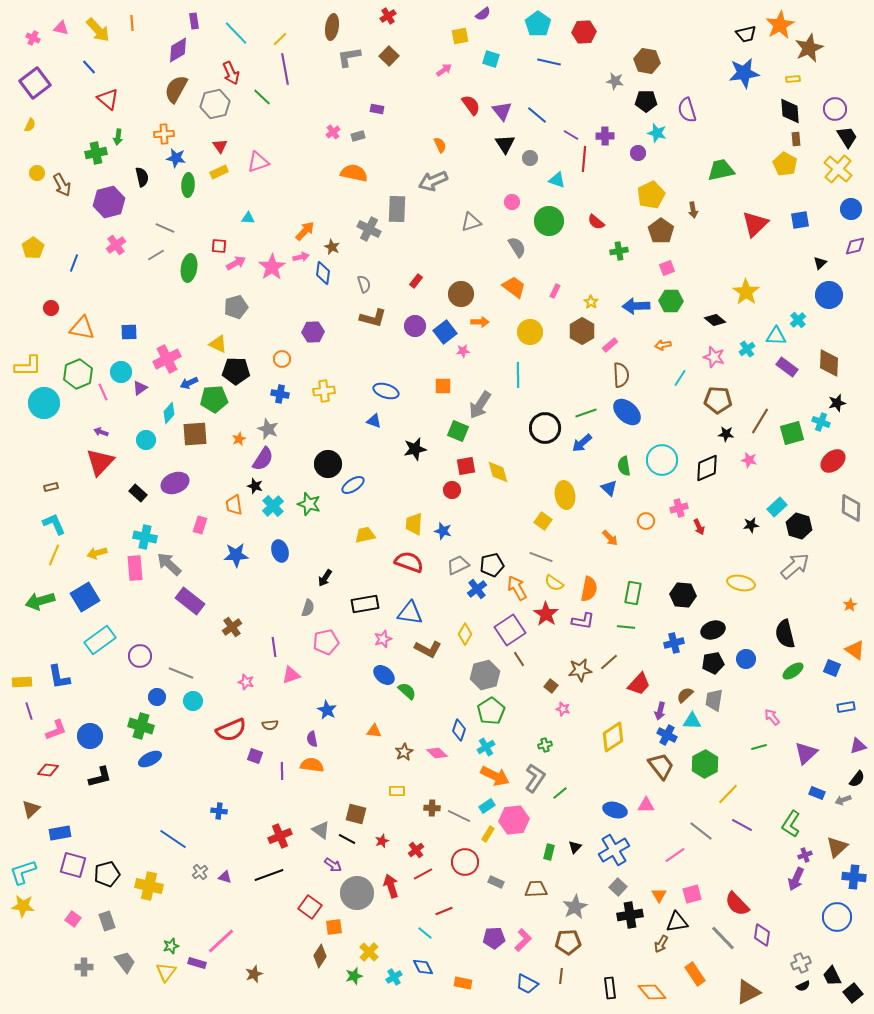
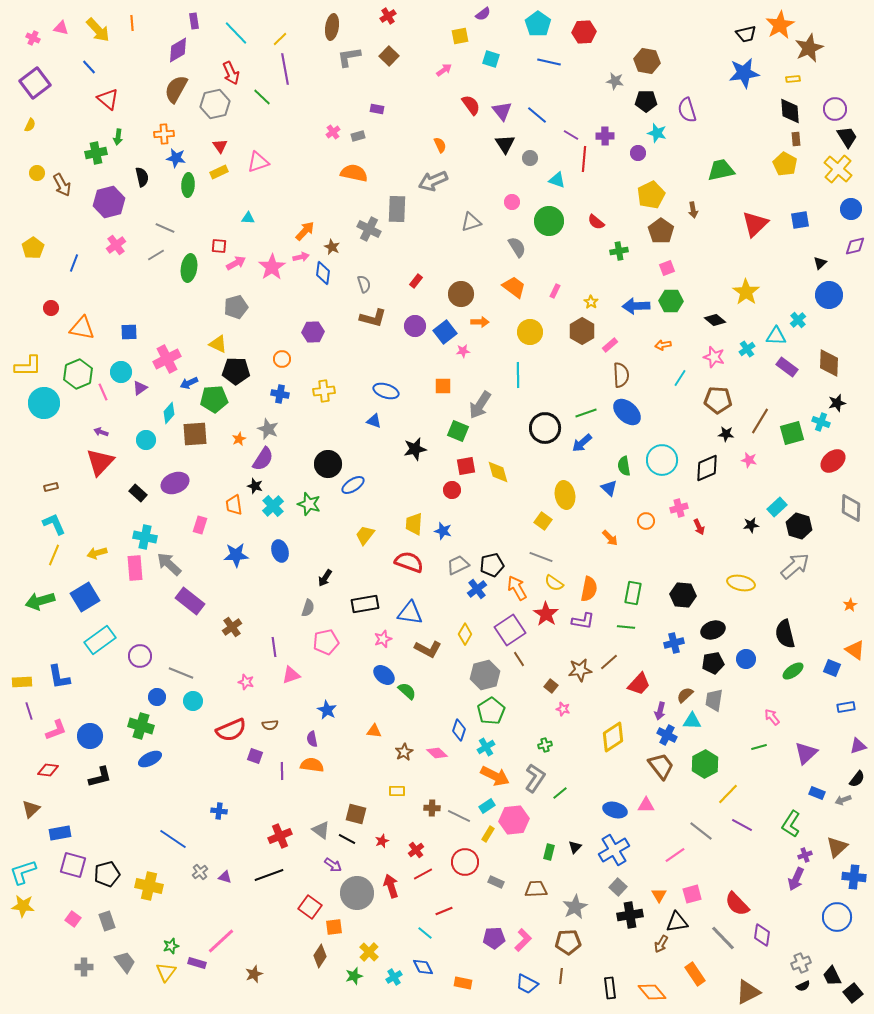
yellow trapezoid at (365, 535): rotated 40 degrees counterclockwise
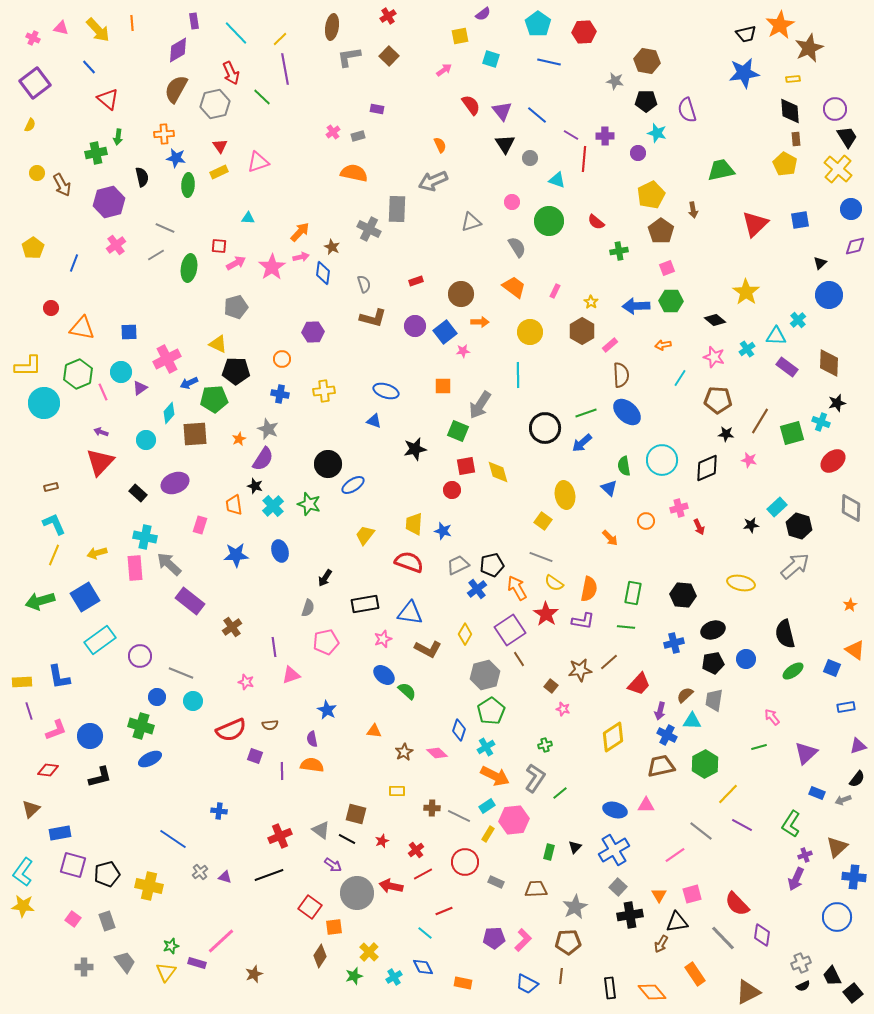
orange arrow at (305, 231): moved 5 px left, 1 px down
red rectangle at (416, 281): rotated 32 degrees clockwise
brown trapezoid at (661, 766): rotated 64 degrees counterclockwise
cyan L-shape at (23, 872): rotated 36 degrees counterclockwise
red arrow at (391, 886): rotated 60 degrees counterclockwise
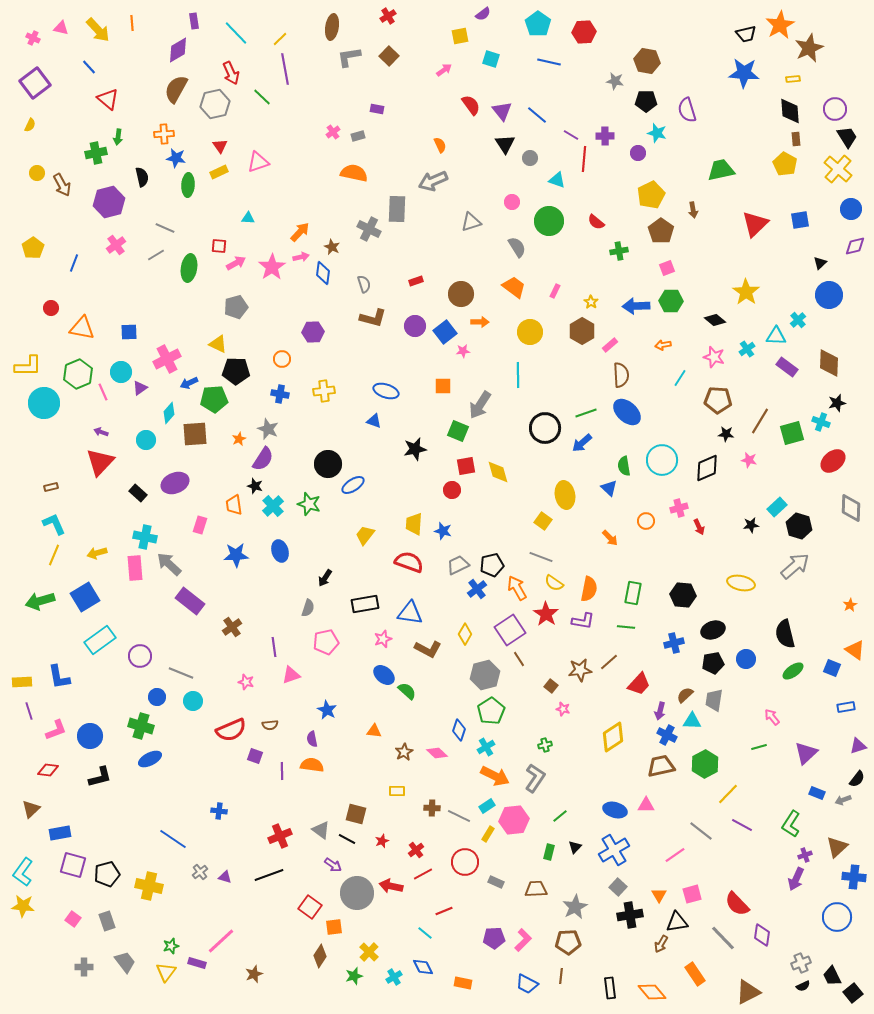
blue star at (744, 73): rotated 12 degrees clockwise
green line at (560, 793): moved 23 px down
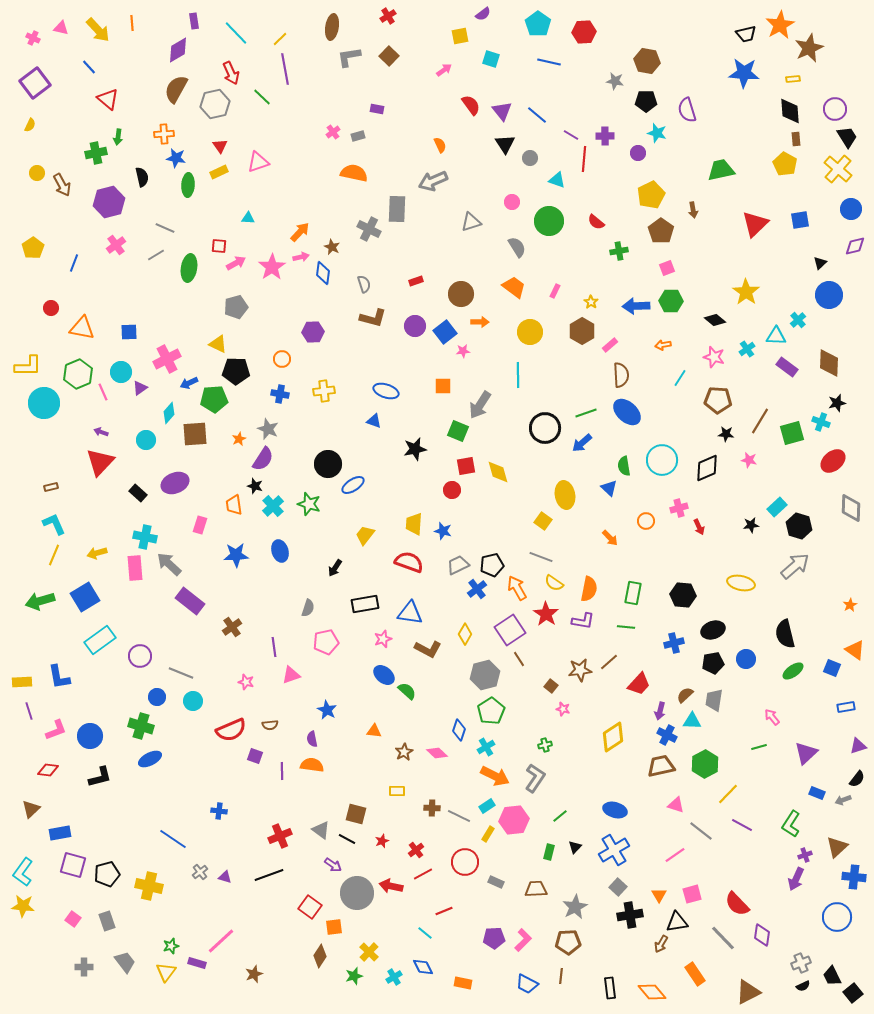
black arrow at (325, 578): moved 10 px right, 10 px up
pink triangle at (646, 805): moved 30 px right; rotated 18 degrees clockwise
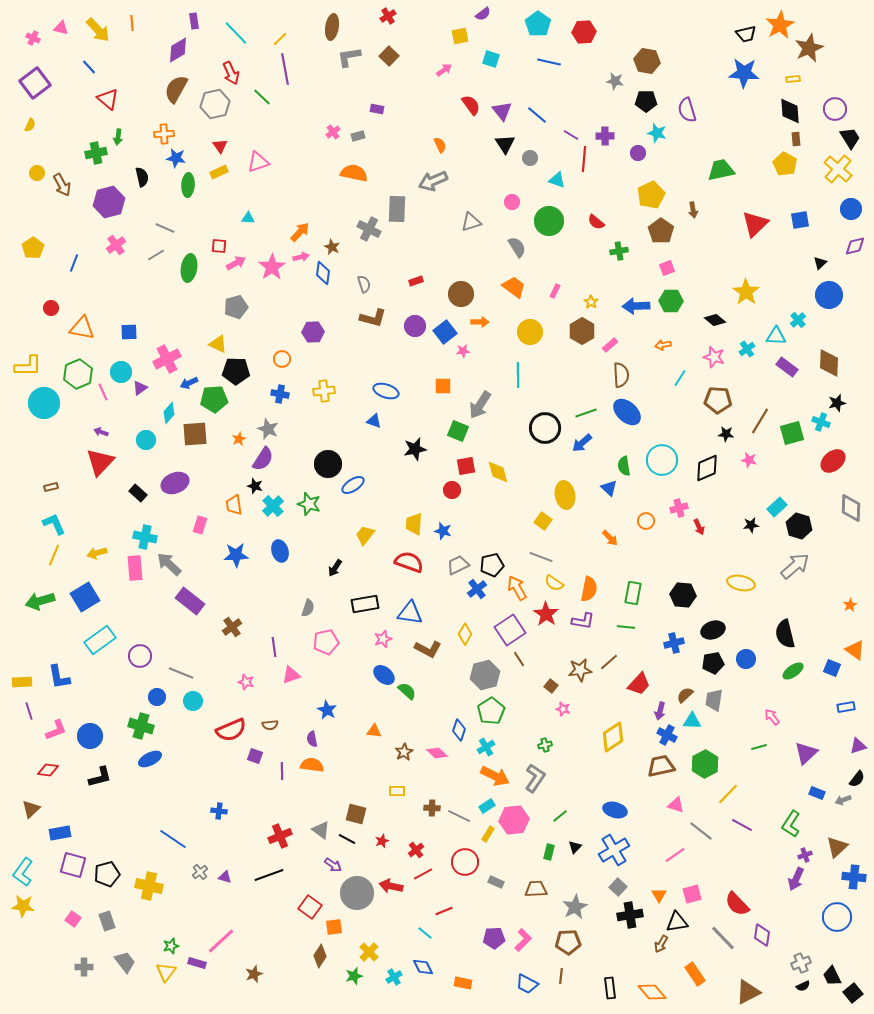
black trapezoid at (847, 137): moved 3 px right, 1 px down
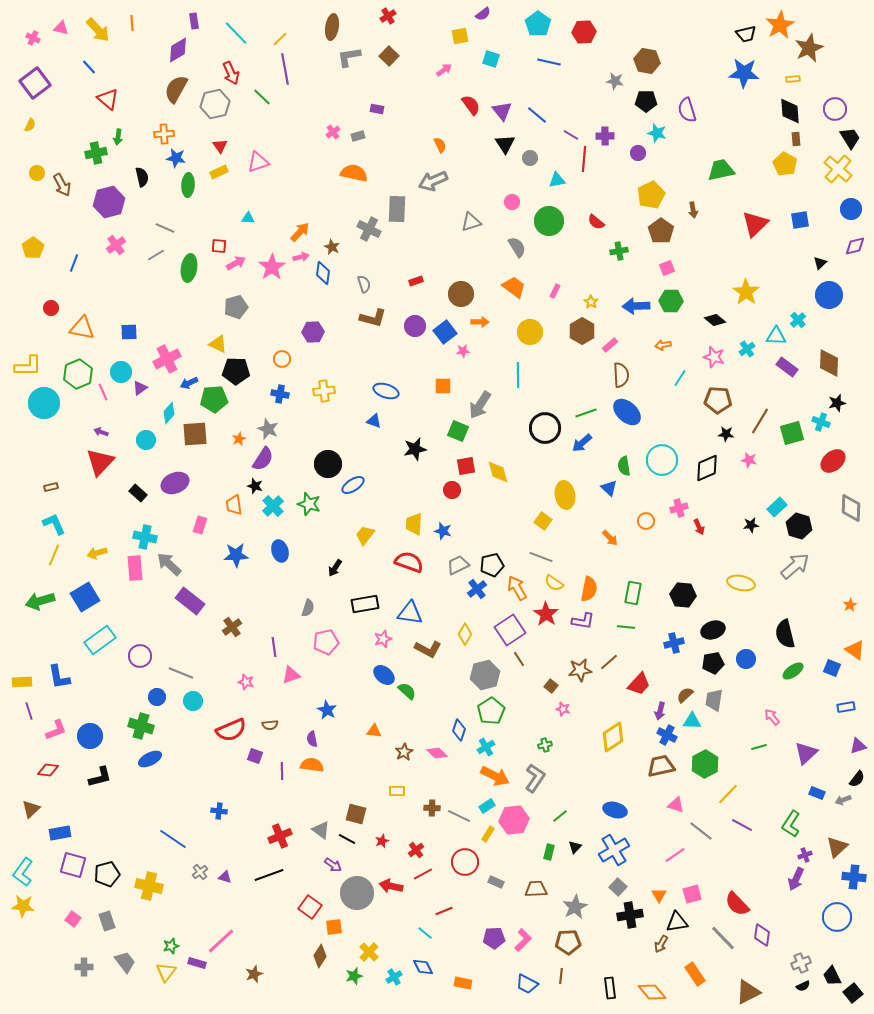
cyan triangle at (557, 180): rotated 30 degrees counterclockwise
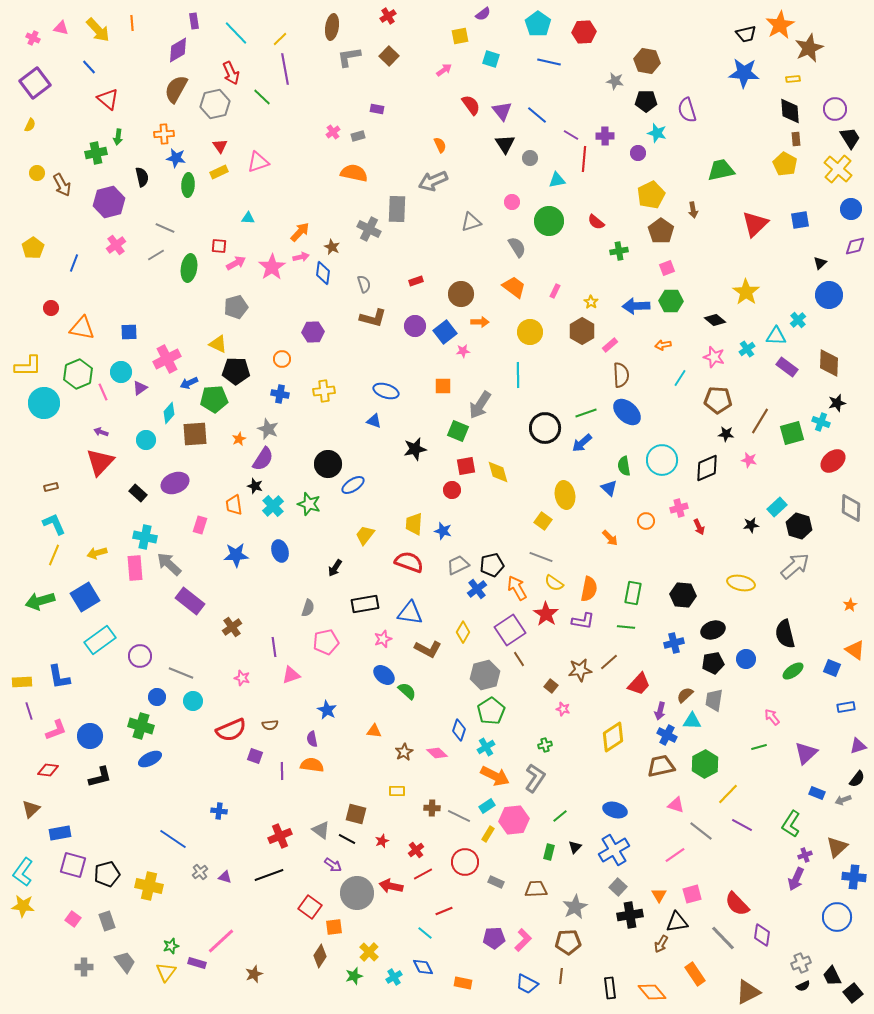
yellow diamond at (465, 634): moved 2 px left, 2 px up
pink star at (246, 682): moved 4 px left, 4 px up
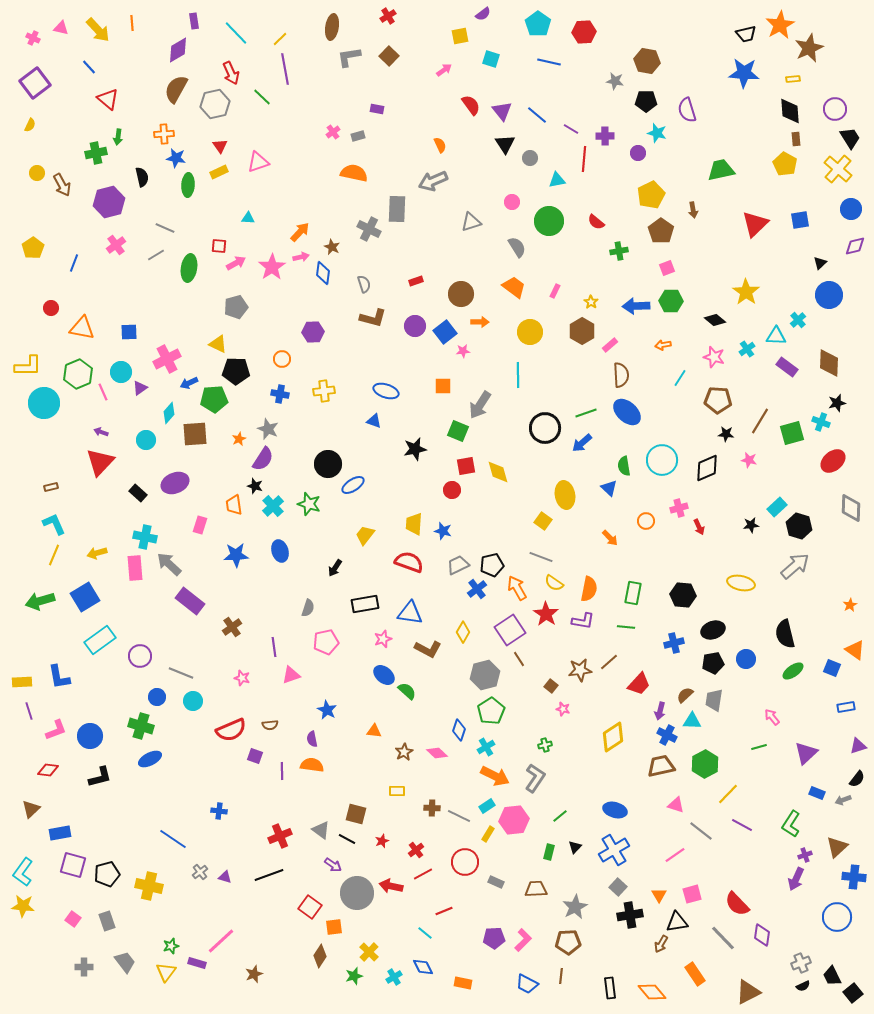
purple line at (571, 135): moved 6 px up
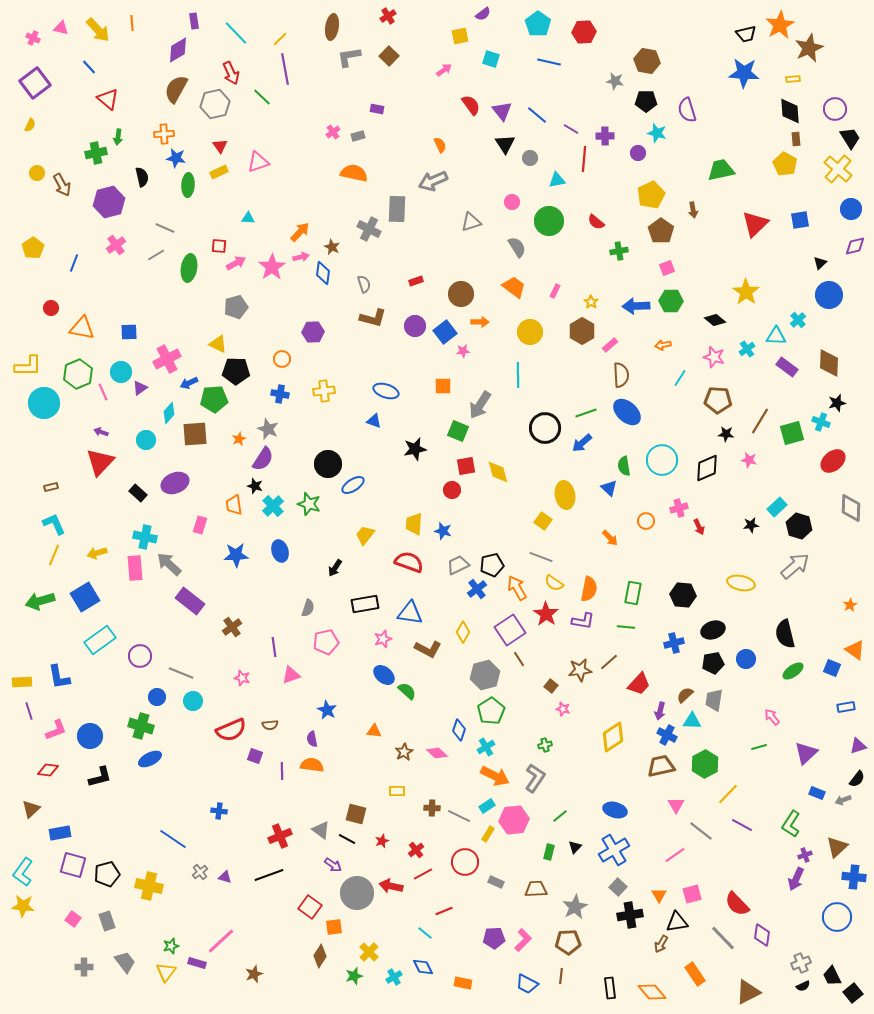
pink triangle at (676, 805): rotated 42 degrees clockwise
